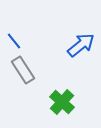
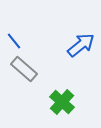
gray rectangle: moved 1 px right, 1 px up; rotated 16 degrees counterclockwise
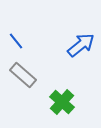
blue line: moved 2 px right
gray rectangle: moved 1 px left, 6 px down
